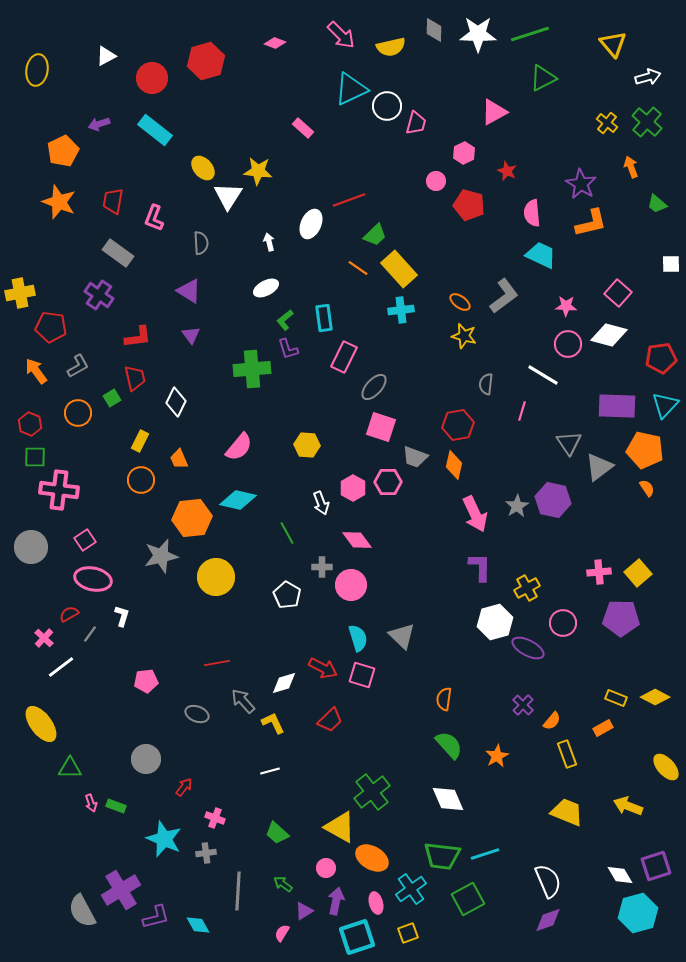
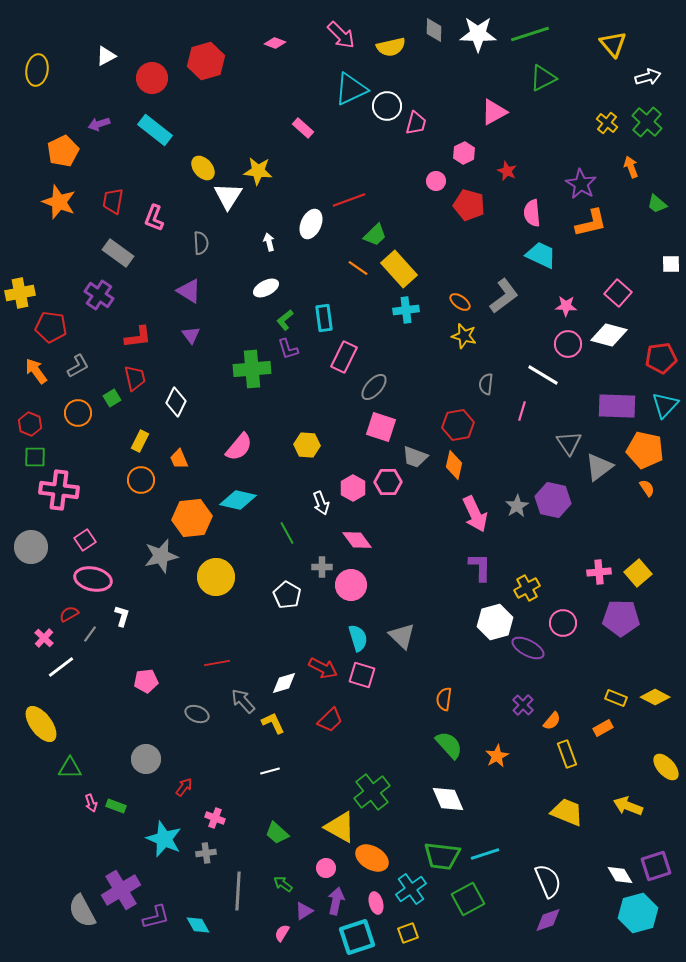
cyan cross at (401, 310): moved 5 px right
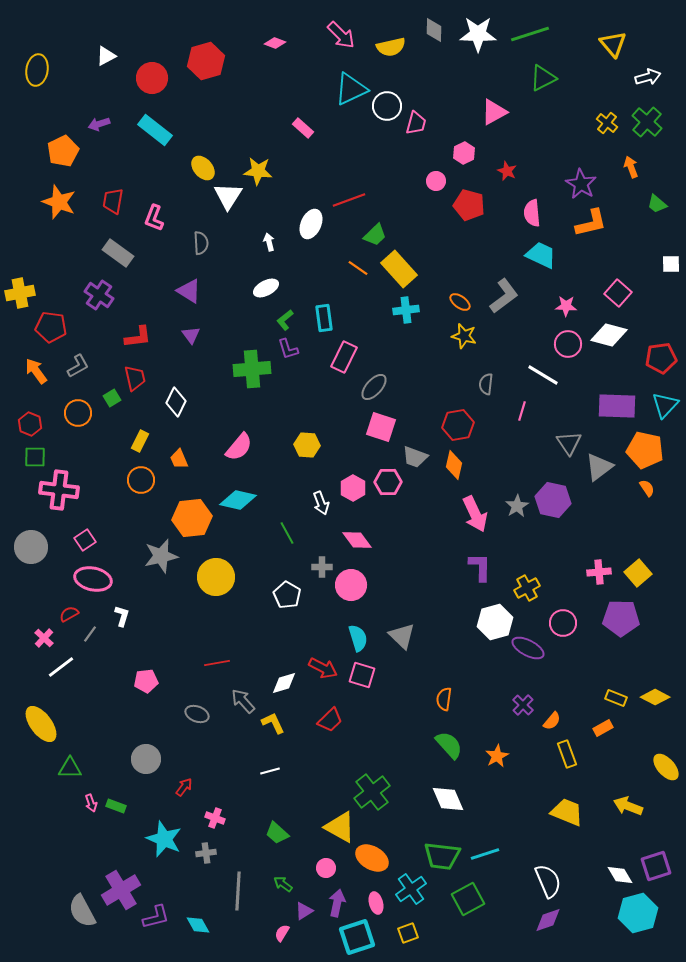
purple arrow at (336, 901): moved 1 px right, 2 px down
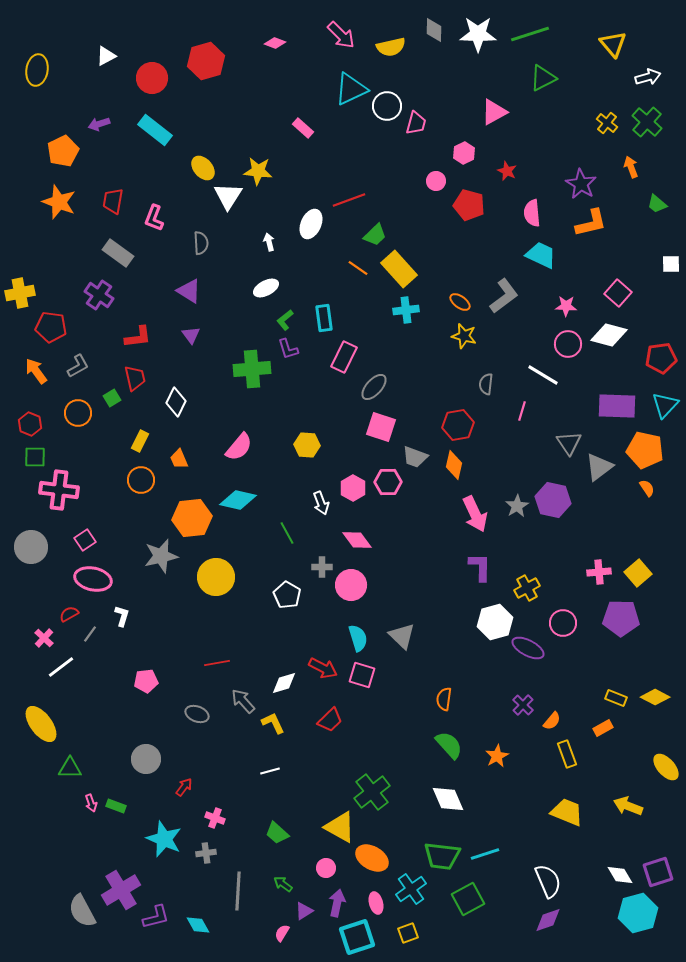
purple square at (656, 866): moved 2 px right, 6 px down
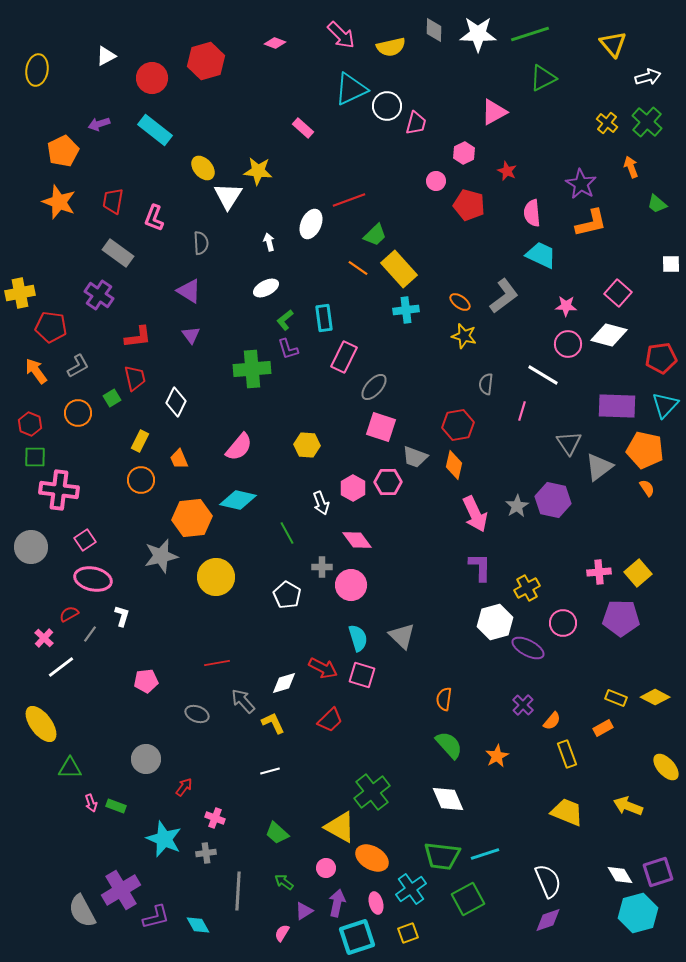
green arrow at (283, 884): moved 1 px right, 2 px up
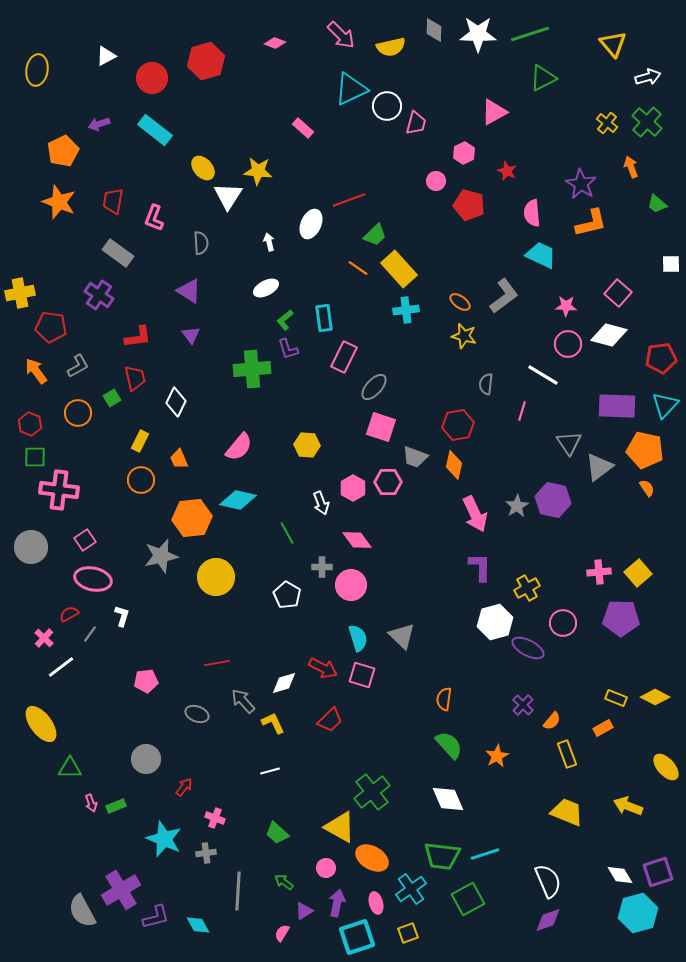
green rectangle at (116, 806): rotated 42 degrees counterclockwise
